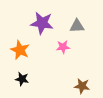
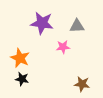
orange star: moved 8 px down
brown star: moved 2 px up
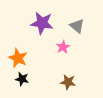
gray triangle: rotated 42 degrees clockwise
pink star: rotated 24 degrees counterclockwise
orange star: moved 2 px left
brown star: moved 14 px left, 2 px up
